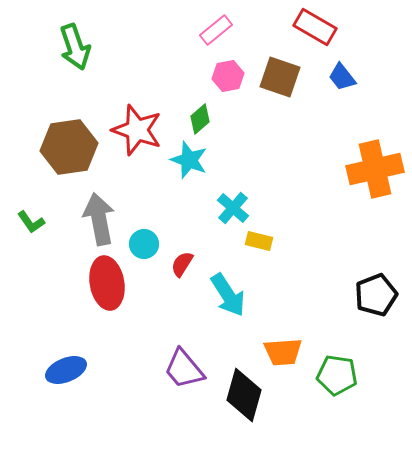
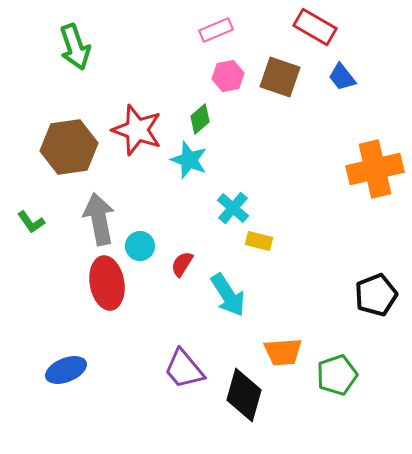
pink rectangle: rotated 16 degrees clockwise
cyan circle: moved 4 px left, 2 px down
green pentagon: rotated 27 degrees counterclockwise
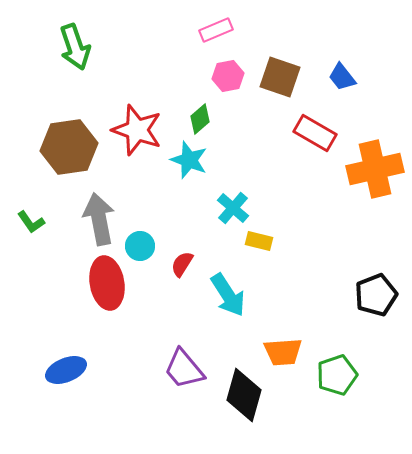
red rectangle: moved 106 px down
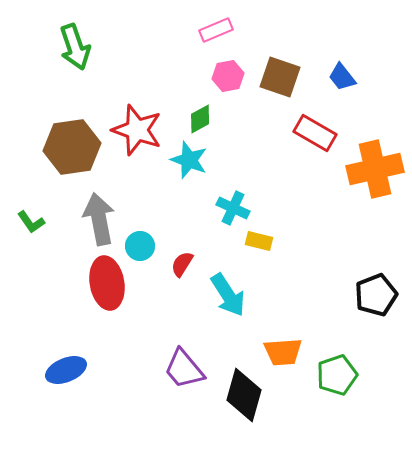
green diamond: rotated 12 degrees clockwise
brown hexagon: moved 3 px right
cyan cross: rotated 16 degrees counterclockwise
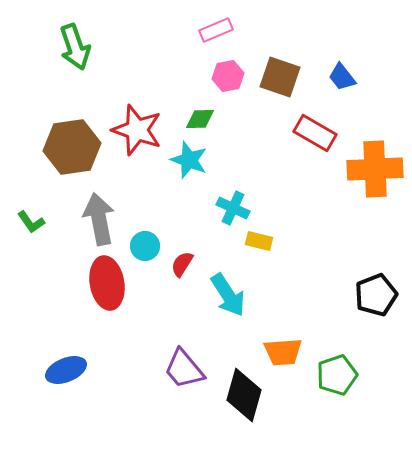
green diamond: rotated 28 degrees clockwise
orange cross: rotated 10 degrees clockwise
cyan circle: moved 5 px right
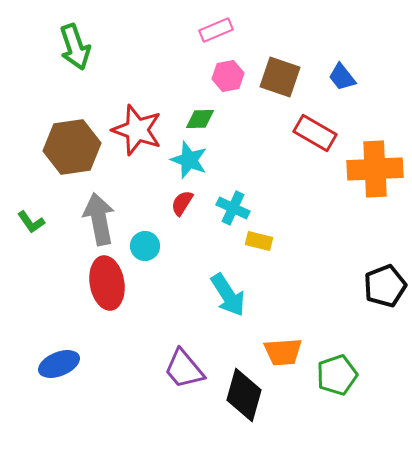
red semicircle: moved 61 px up
black pentagon: moved 9 px right, 9 px up
blue ellipse: moved 7 px left, 6 px up
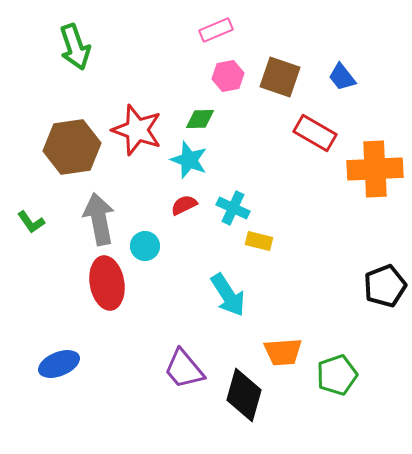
red semicircle: moved 2 px right, 2 px down; rotated 32 degrees clockwise
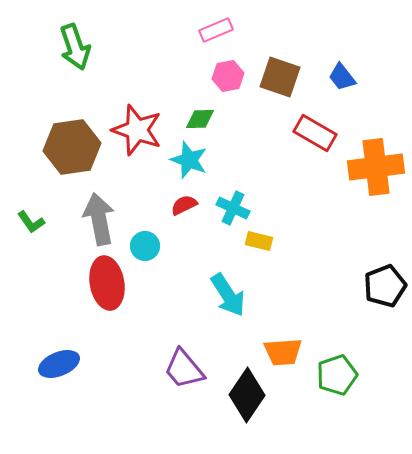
orange cross: moved 1 px right, 2 px up; rotated 4 degrees counterclockwise
black diamond: moved 3 px right; rotated 18 degrees clockwise
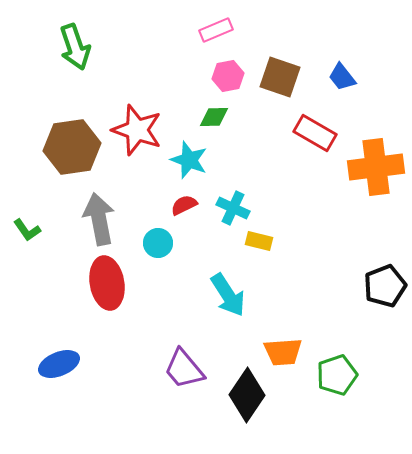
green diamond: moved 14 px right, 2 px up
green L-shape: moved 4 px left, 8 px down
cyan circle: moved 13 px right, 3 px up
